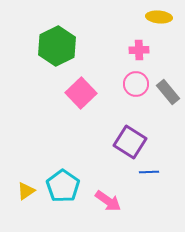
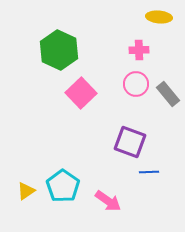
green hexagon: moved 2 px right, 4 px down; rotated 9 degrees counterclockwise
gray rectangle: moved 2 px down
purple square: rotated 12 degrees counterclockwise
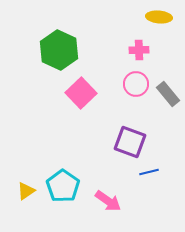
blue line: rotated 12 degrees counterclockwise
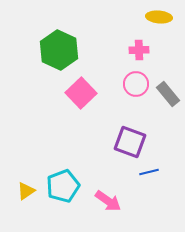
cyan pentagon: rotated 16 degrees clockwise
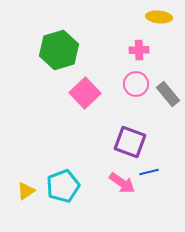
green hexagon: rotated 18 degrees clockwise
pink square: moved 4 px right
pink arrow: moved 14 px right, 18 px up
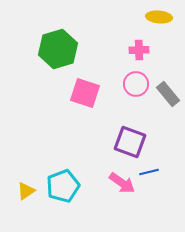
green hexagon: moved 1 px left, 1 px up
pink square: rotated 28 degrees counterclockwise
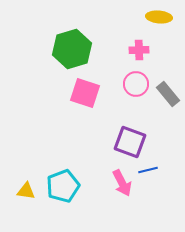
green hexagon: moved 14 px right
blue line: moved 1 px left, 2 px up
pink arrow: rotated 28 degrees clockwise
yellow triangle: rotated 42 degrees clockwise
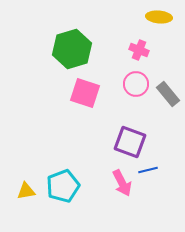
pink cross: rotated 24 degrees clockwise
yellow triangle: rotated 18 degrees counterclockwise
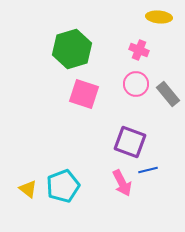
pink square: moved 1 px left, 1 px down
yellow triangle: moved 2 px right, 2 px up; rotated 48 degrees clockwise
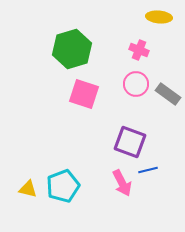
gray rectangle: rotated 15 degrees counterclockwise
yellow triangle: rotated 24 degrees counterclockwise
